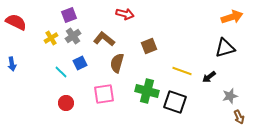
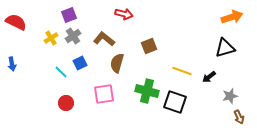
red arrow: moved 1 px left
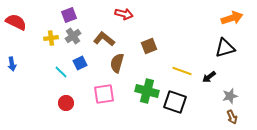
orange arrow: moved 1 px down
yellow cross: rotated 24 degrees clockwise
brown arrow: moved 7 px left
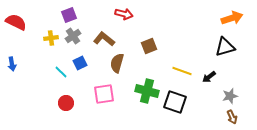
black triangle: moved 1 px up
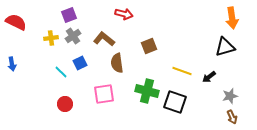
orange arrow: rotated 100 degrees clockwise
brown semicircle: rotated 24 degrees counterclockwise
red circle: moved 1 px left, 1 px down
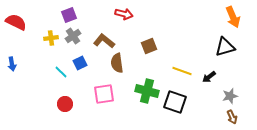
orange arrow: moved 1 px right, 1 px up; rotated 15 degrees counterclockwise
brown L-shape: moved 2 px down
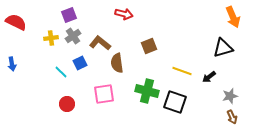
brown L-shape: moved 4 px left, 2 px down
black triangle: moved 2 px left, 1 px down
red circle: moved 2 px right
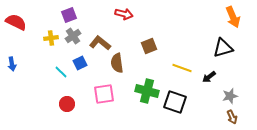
yellow line: moved 3 px up
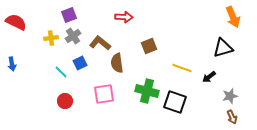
red arrow: moved 3 px down; rotated 12 degrees counterclockwise
red circle: moved 2 px left, 3 px up
